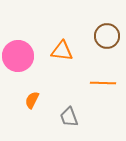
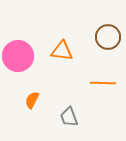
brown circle: moved 1 px right, 1 px down
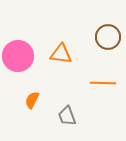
orange triangle: moved 1 px left, 3 px down
gray trapezoid: moved 2 px left, 1 px up
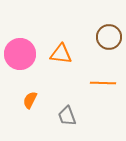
brown circle: moved 1 px right
pink circle: moved 2 px right, 2 px up
orange semicircle: moved 2 px left
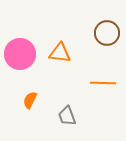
brown circle: moved 2 px left, 4 px up
orange triangle: moved 1 px left, 1 px up
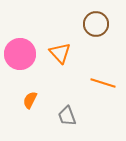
brown circle: moved 11 px left, 9 px up
orange triangle: rotated 40 degrees clockwise
orange line: rotated 15 degrees clockwise
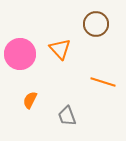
orange triangle: moved 4 px up
orange line: moved 1 px up
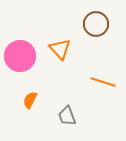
pink circle: moved 2 px down
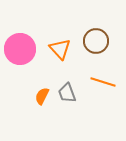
brown circle: moved 17 px down
pink circle: moved 7 px up
orange semicircle: moved 12 px right, 4 px up
gray trapezoid: moved 23 px up
